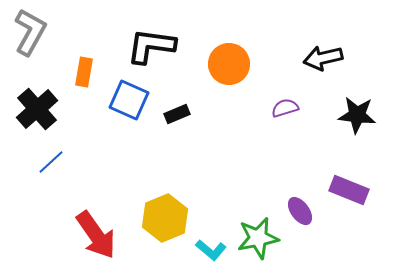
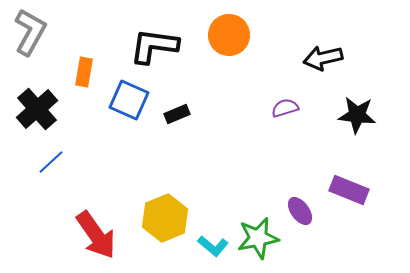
black L-shape: moved 3 px right
orange circle: moved 29 px up
cyan L-shape: moved 2 px right, 4 px up
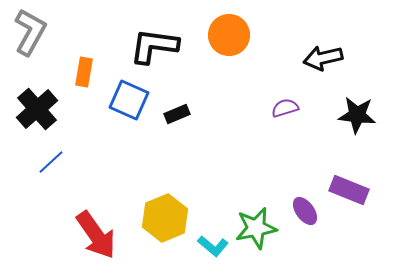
purple ellipse: moved 5 px right
green star: moved 2 px left, 10 px up
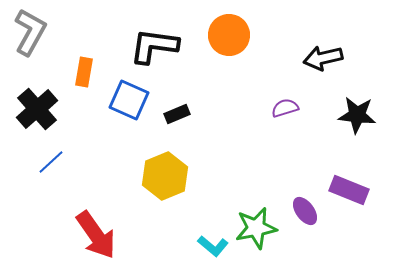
yellow hexagon: moved 42 px up
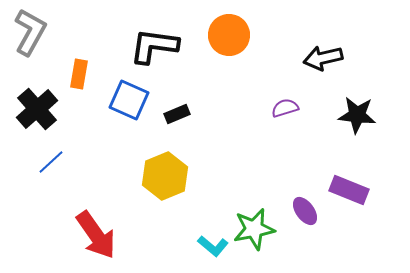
orange rectangle: moved 5 px left, 2 px down
green star: moved 2 px left, 1 px down
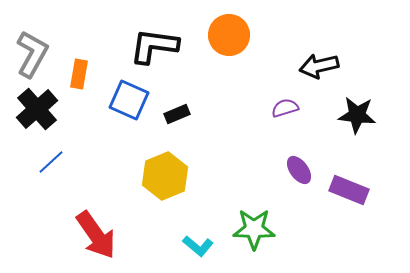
gray L-shape: moved 2 px right, 22 px down
black arrow: moved 4 px left, 8 px down
purple ellipse: moved 6 px left, 41 px up
green star: rotated 12 degrees clockwise
cyan L-shape: moved 15 px left
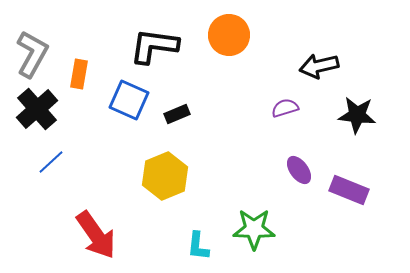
cyan L-shape: rotated 56 degrees clockwise
